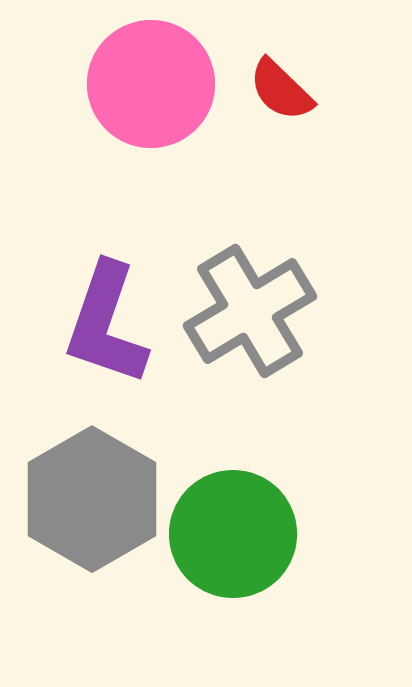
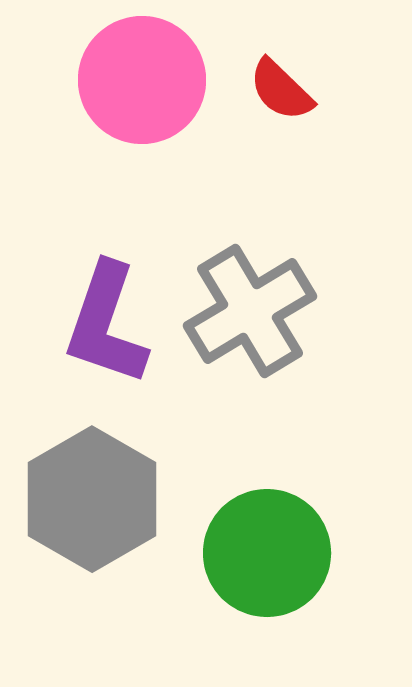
pink circle: moved 9 px left, 4 px up
green circle: moved 34 px right, 19 px down
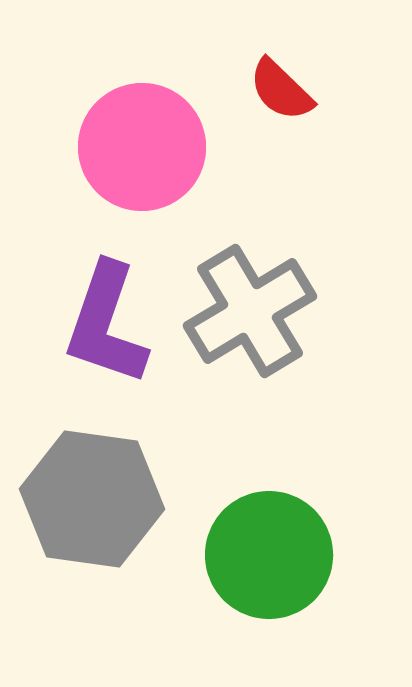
pink circle: moved 67 px down
gray hexagon: rotated 22 degrees counterclockwise
green circle: moved 2 px right, 2 px down
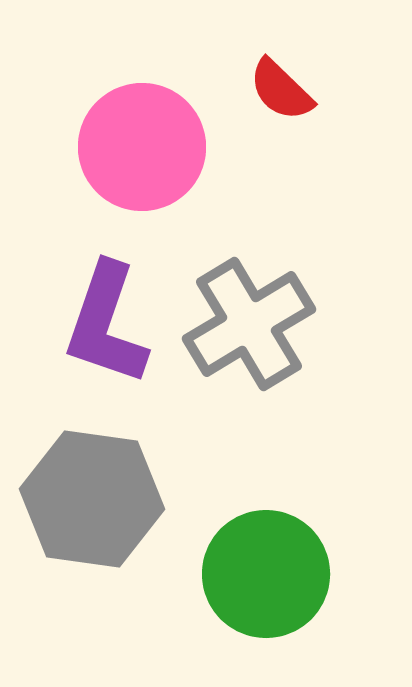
gray cross: moved 1 px left, 13 px down
green circle: moved 3 px left, 19 px down
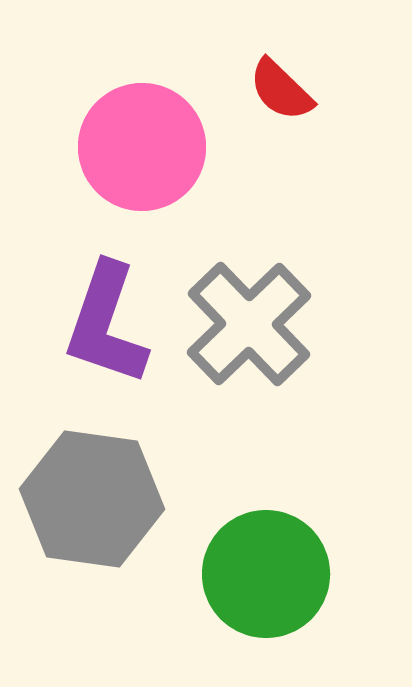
gray cross: rotated 13 degrees counterclockwise
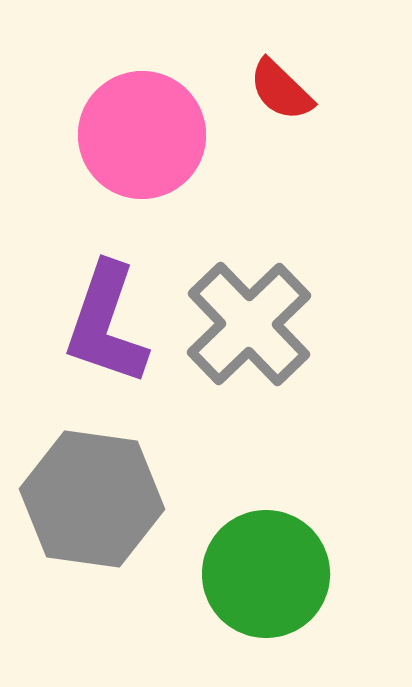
pink circle: moved 12 px up
